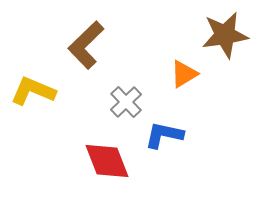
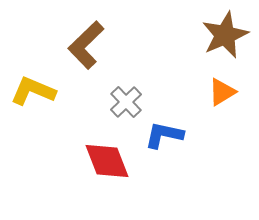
brown star: rotated 15 degrees counterclockwise
orange triangle: moved 38 px right, 18 px down
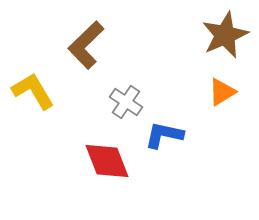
yellow L-shape: rotated 36 degrees clockwise
gray cross: rotated 12 degrees counterclockwise
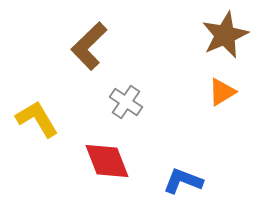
brown L-shape: moved 3 px right, 1 px down
yellow L-shape: moved 4 px right, 28 px down
blue L-shape: moved 19 px right, 46 px down; rotated 9 degrees clockwise
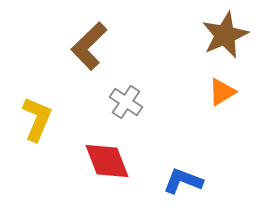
yellow L-shape: rotated 54 degrees clockwise
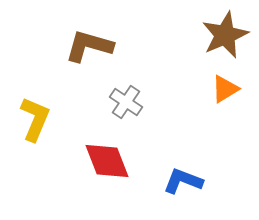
brown L-shape: rotated 60 degrees clockwise
orange triangle: moved 3 px right, 3 px up
yellow L-shape: moved 2 px left
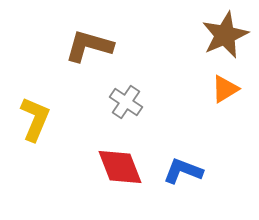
red diamond: moved 13 px right, 6 px down
blue L-shape: moved 10 px up
